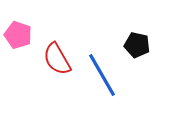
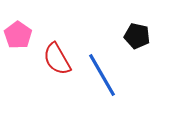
pink pentagon: rotated 16 degrees clockwise
black pentagon: moved 9 px up
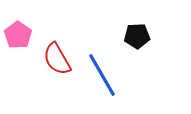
black pentagon: rotated 15 degrees counterclockwise
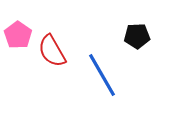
red semicircle: moved 5 px left, 8 px up
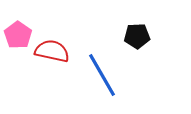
red semicircle: rotated 132 degrees clockwise
